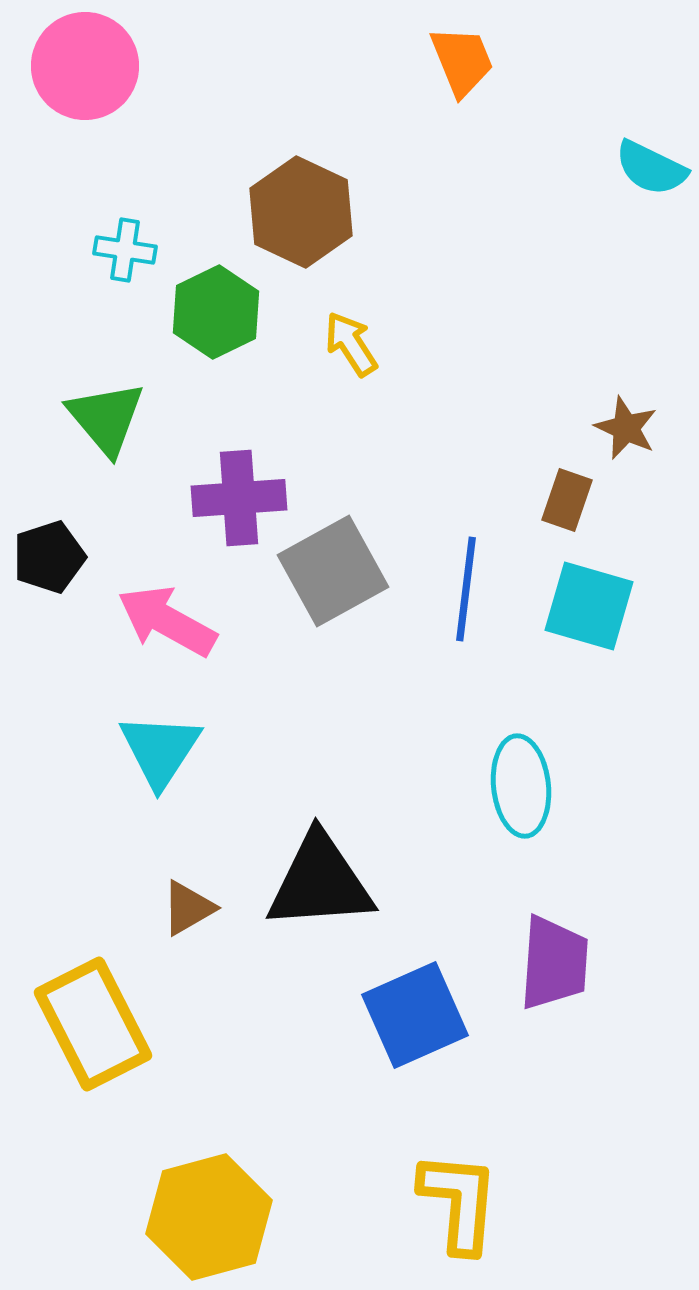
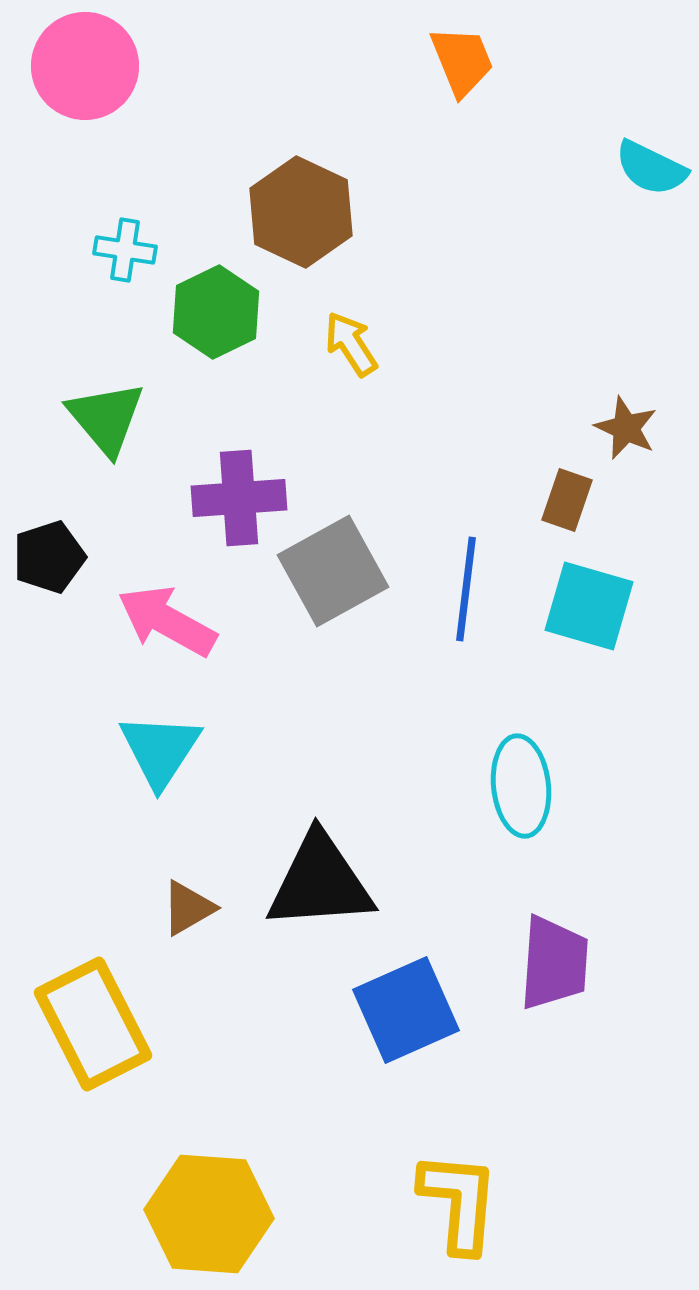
blue square: moved 9 px left, 5 px up
yellow hexagon: moved 3 px up; rotated 19 degrees clockwise
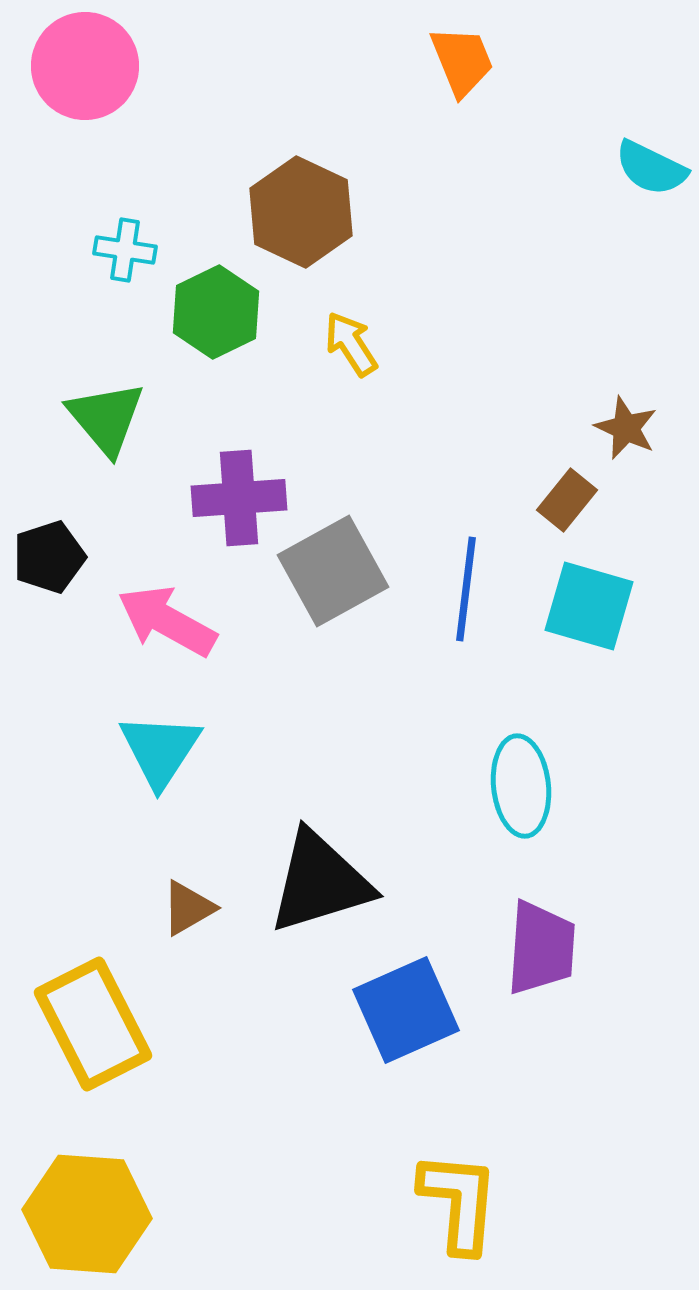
brown rectangle: rotated 20 degrees clockwise
black triangle: rotated 13 degrees counterclockwise
purple trapezoid: moved 13 px left, 15 px up
yellow hexagon: moved 122 px left
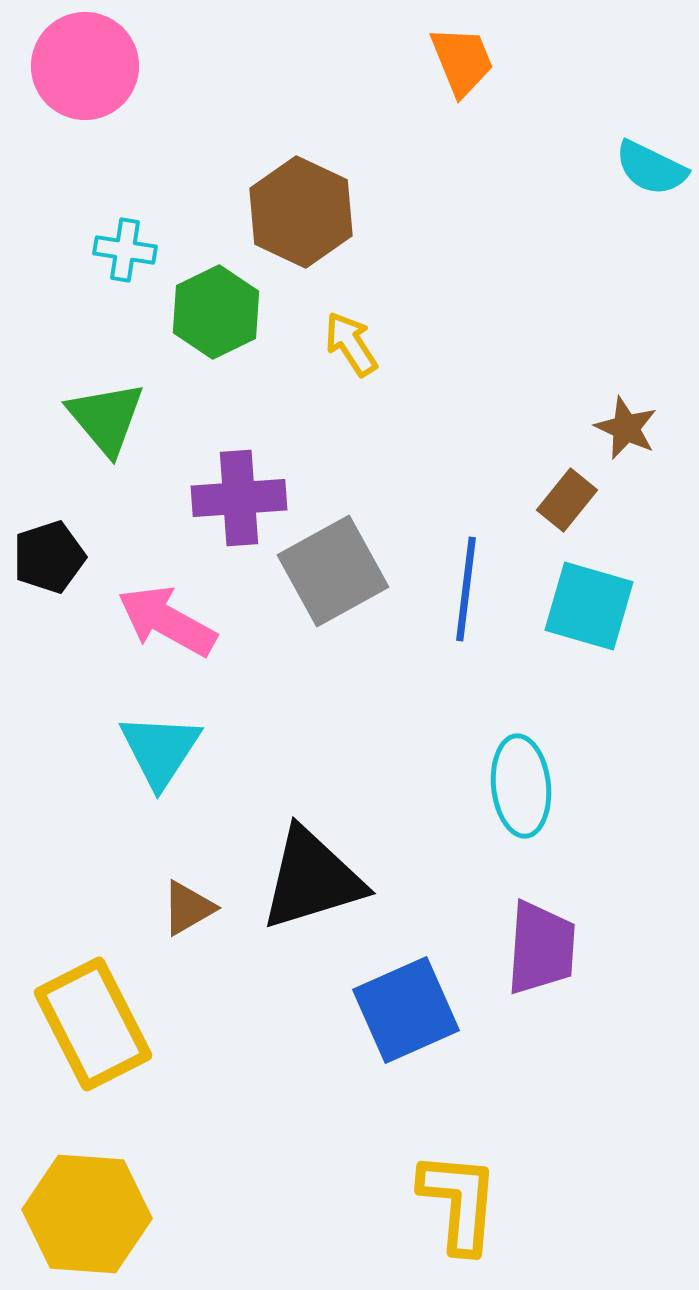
black triangle: moved 8 px left, 3 px up
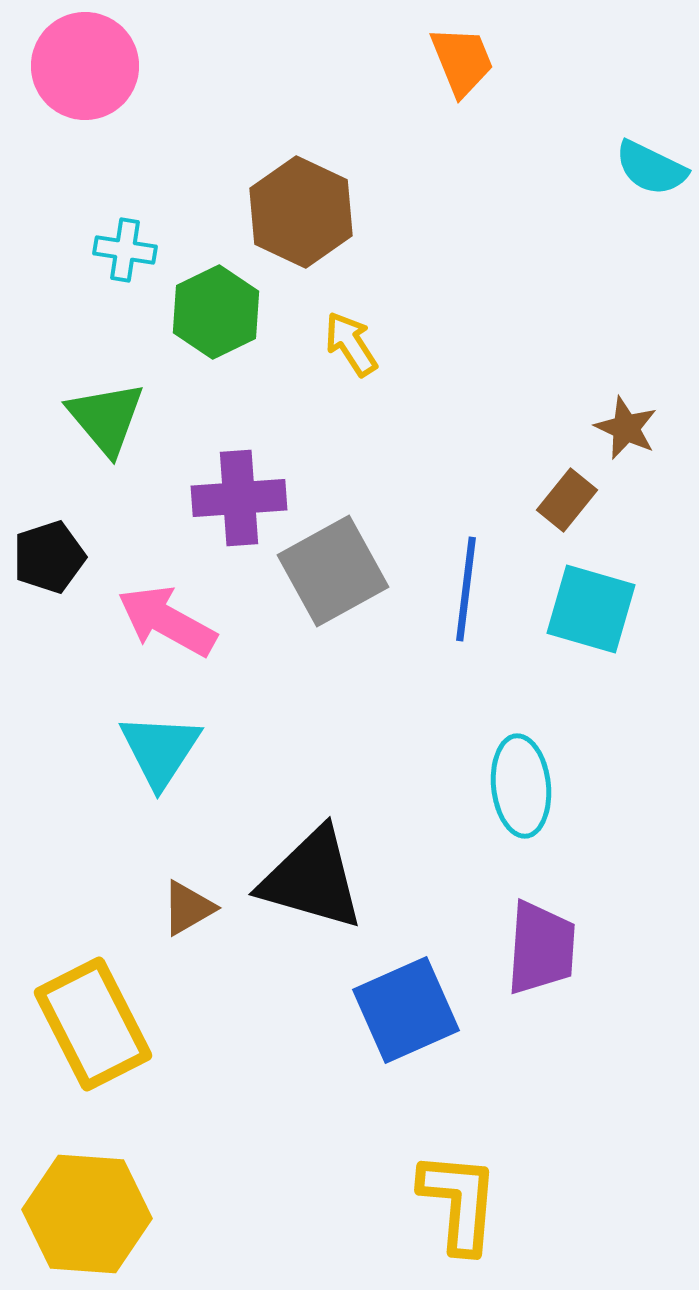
cyan square: moved 2 px right, 3 px down
black triangle: rotated 33 degrees clockwise
